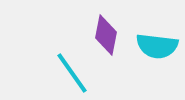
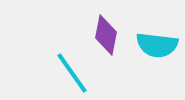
cyan semicircle: moved 1 px up
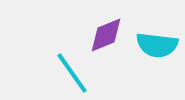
purple diamond: rotated 57 degrees clockwise
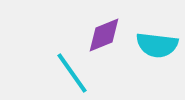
purple diamond: moved 2 px left
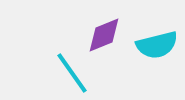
cyan semicircle: rotated 21 degrees counterclockwise
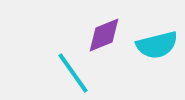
cyan line: moved 1 px right
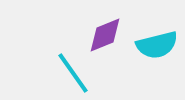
purple diamond: moved 1 px right
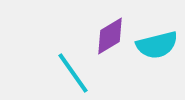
purple diamond: moved 5 px right, 1 px down; rotated 9 degrees counterclockwise
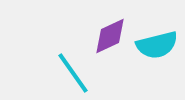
purple diamond: rotated 6 degrees clockwise
